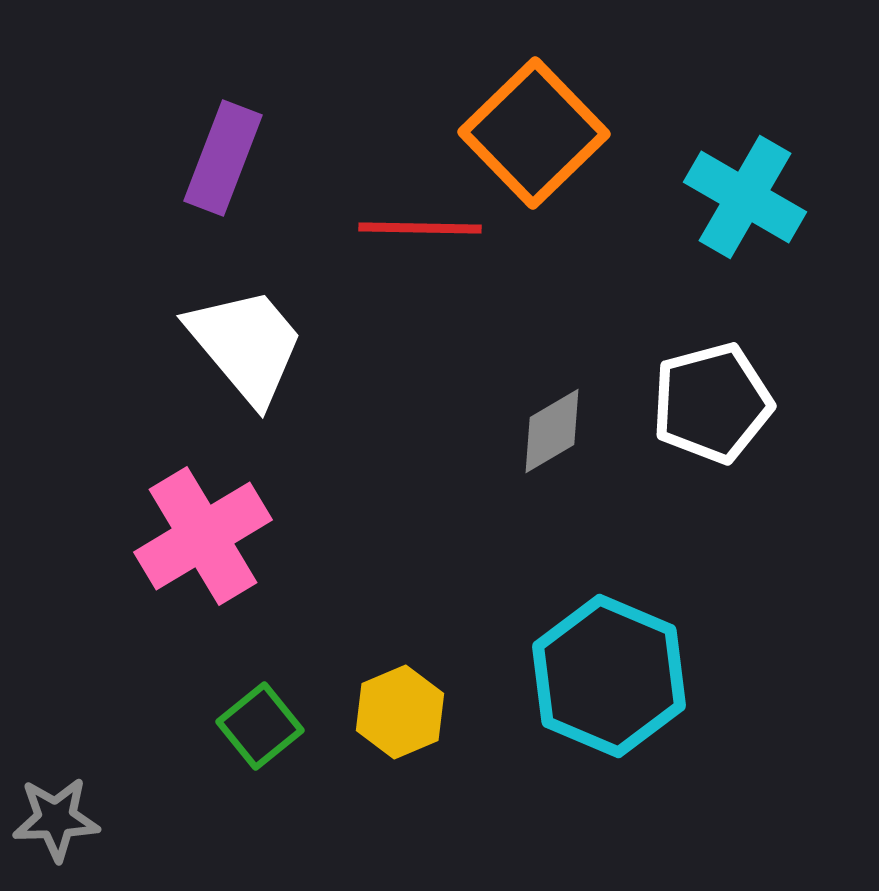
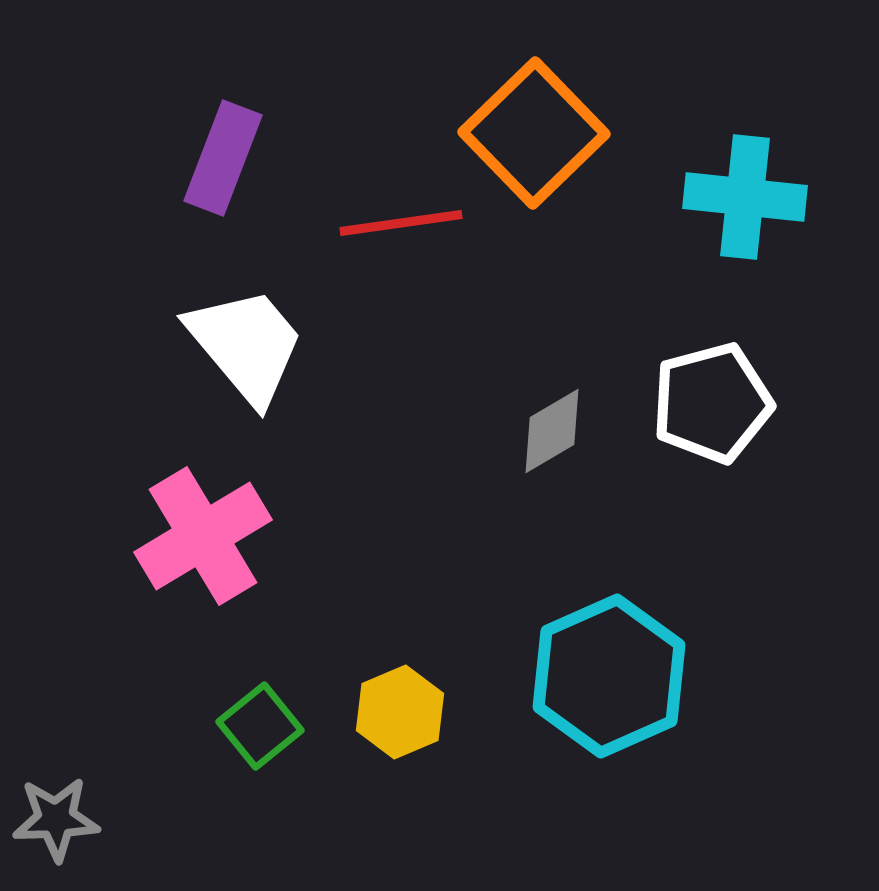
cyan cross: rotated 24 degrees counterclockwise
red line: moved 19 px left, 5 px up; rotated 9 degrees counterclockwise
cyan hexagon: rotated 13 degrees clockwise
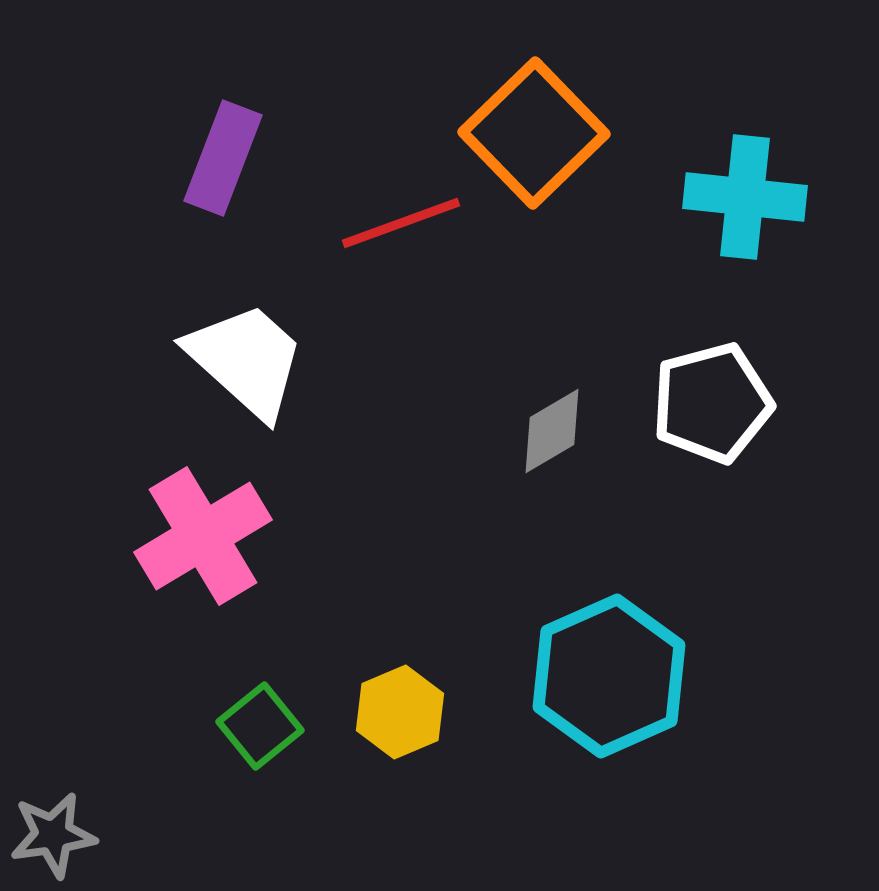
red line: rotated 12 degrees counterclockwise
white trapezoid: moved 15 px down; rotated 8 degrees counterclockwise
gray star: moved 3 px left, 16 px down; rotated 6 degrees counterclockwise
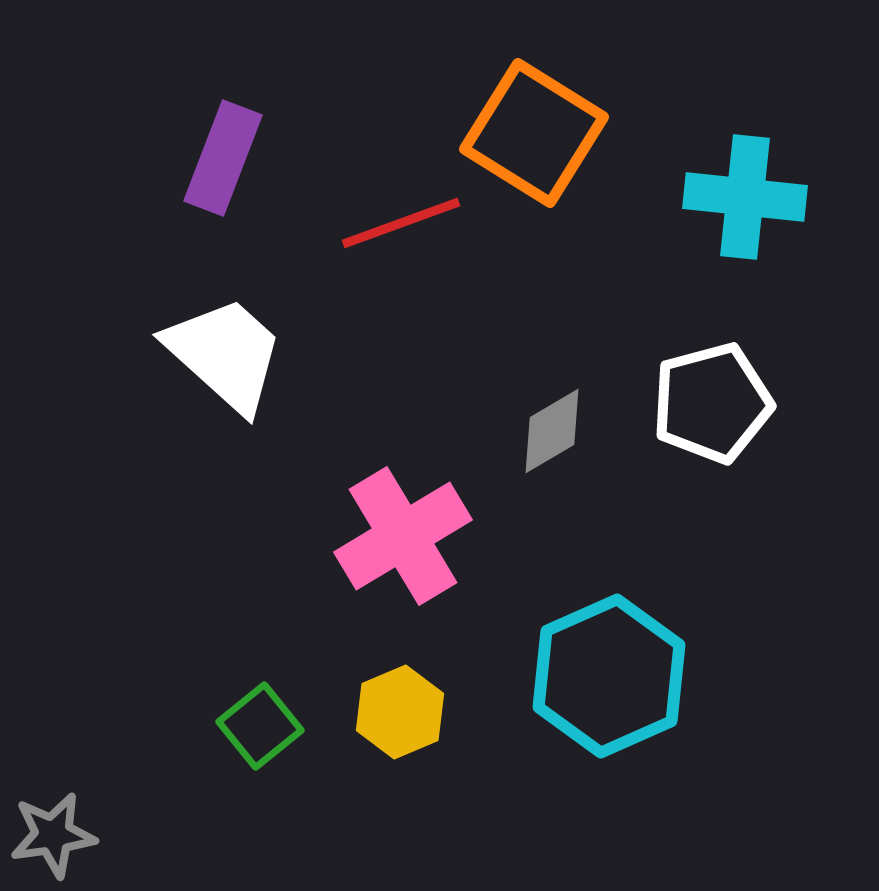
orange square: rotated 14 degrees counterclockwise
white trapezoid: moved 21 px left, 6 px up
pink cross: moved 200 px right
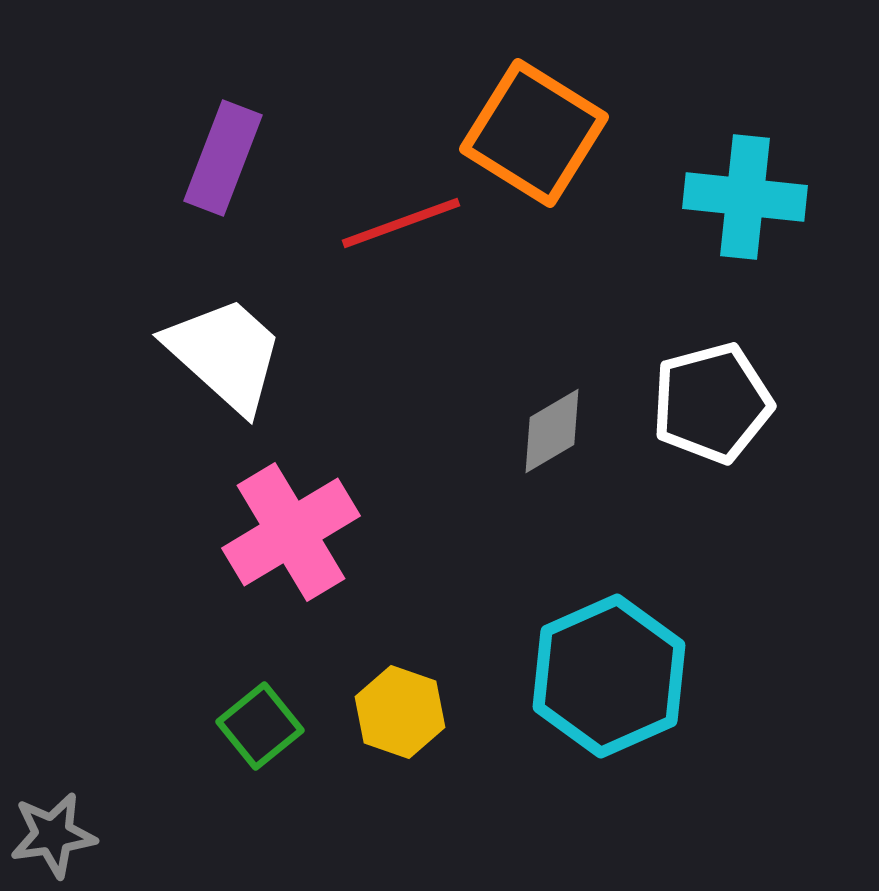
pink cross: moved 112 px left, 4 px up
yellow hexagon: rotated 18 degrees counterclockwise
